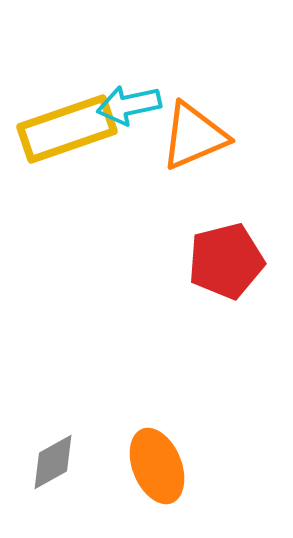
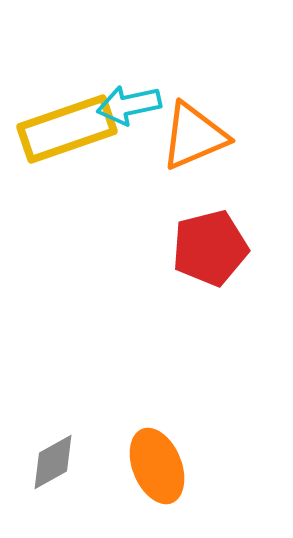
red pentagon: moved 16 px left, 13 px up
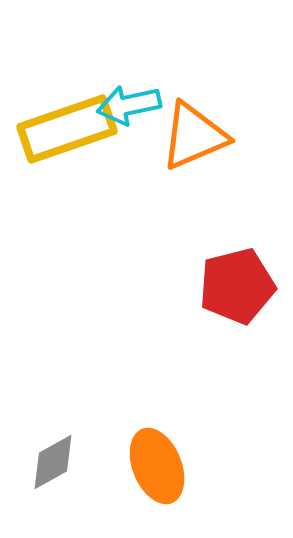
red pentagon: moved 27 px right, 38 px down
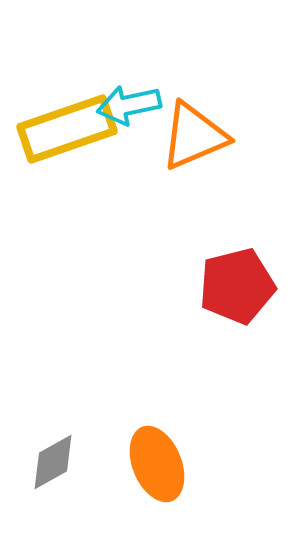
orange ellipse: moved 2 px up
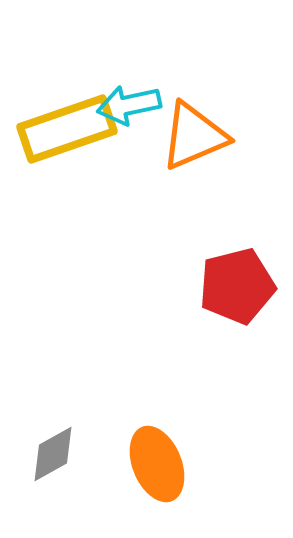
gray diamond: moved 8 px up
